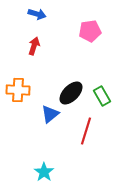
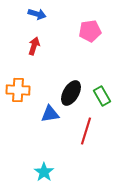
black ellipse: rotated 15 degrees counterclockwise
blue triangle: rotated 30 degrees clockwise
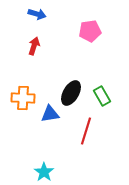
orange cross: moved 5 px right, 8 px down
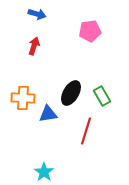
blue triangle: moved 2 px left
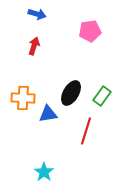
green rectangle: rotated 66 degrees clockwise
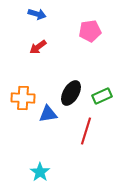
red arrow: moved 4 px right, 1 px down; rotated 144 degrees counterclockwise
green rectangle: rotated 30 degrees clockwise
cyan star: moved 4 px left
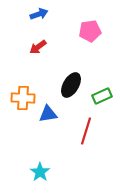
blue arrow: moved 2 px right; rotated 36 degrees counterclockwise
black ellipse: moved 8 px up
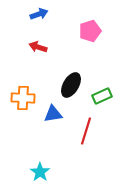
pink pentagon: rotated 10 degrees counterclockwise
red arrow: rotated 54 degrees clockwise
blue triangle: moved 5 px right
